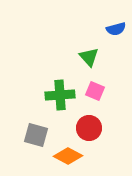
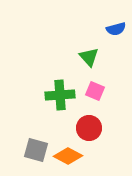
gray square: moved 15 px down
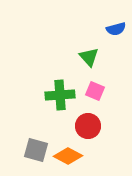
red circle: moved 1 px left, 2 px up
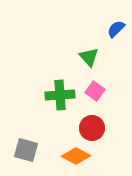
blue semicircle: rotated 150 degrees clockwise
pink square: rotated 12 degrees clockwise
red circle: moved 4 px right, 2 px down
gray square: moved 10 px left
orange diamond: moved 8 px right
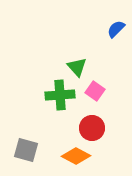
green triangle: moved 12 px left, 10 px down
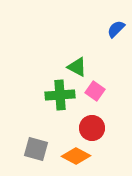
green triangle: rotated 20 degrees counterclockwise
gray square: moved 10 px right, 1 px up
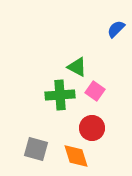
orange diamond: rotated 44 degrees clockwise
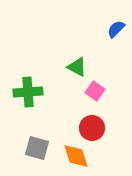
green cross: moved 32 px left, 3 px up
gray square: moved 1 px right, 1 px up
